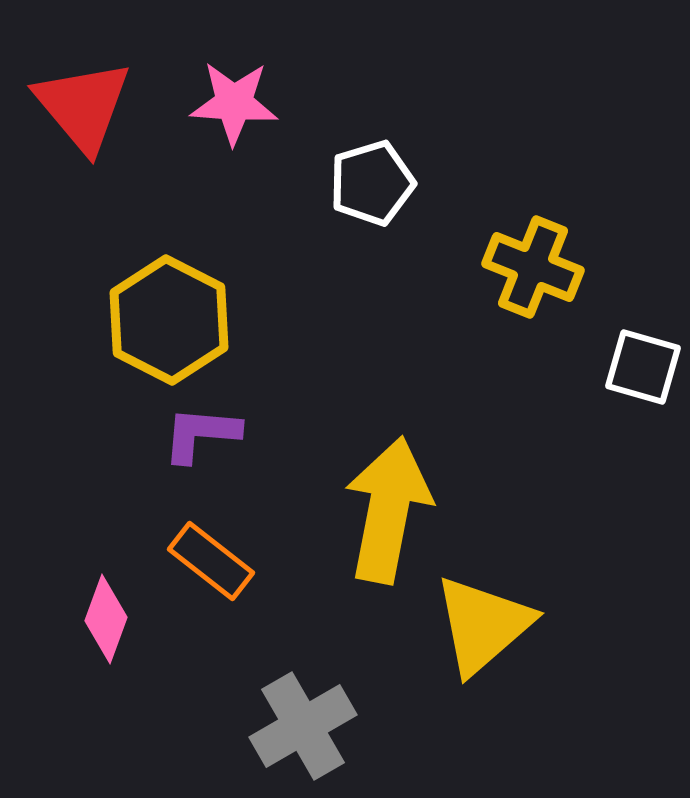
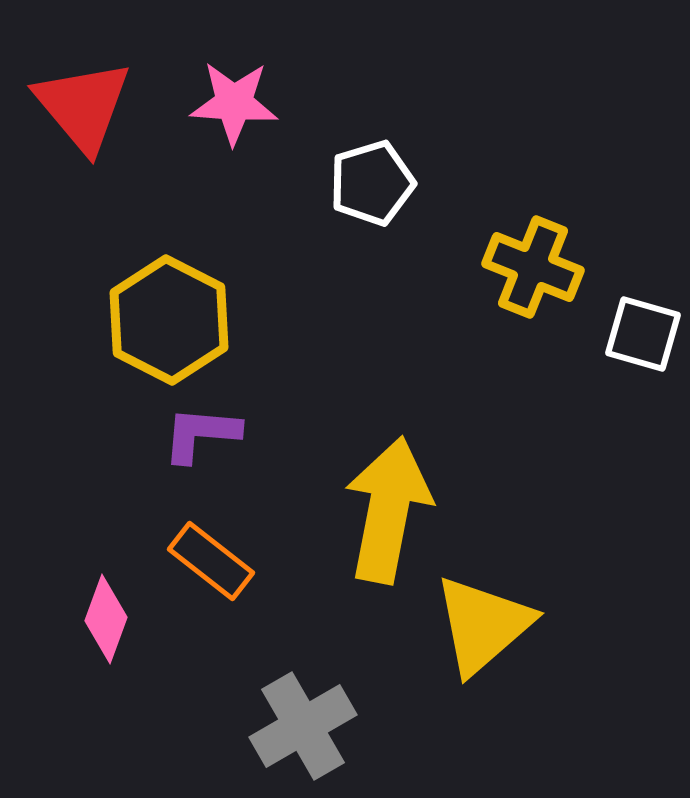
white square: moved 33 px up
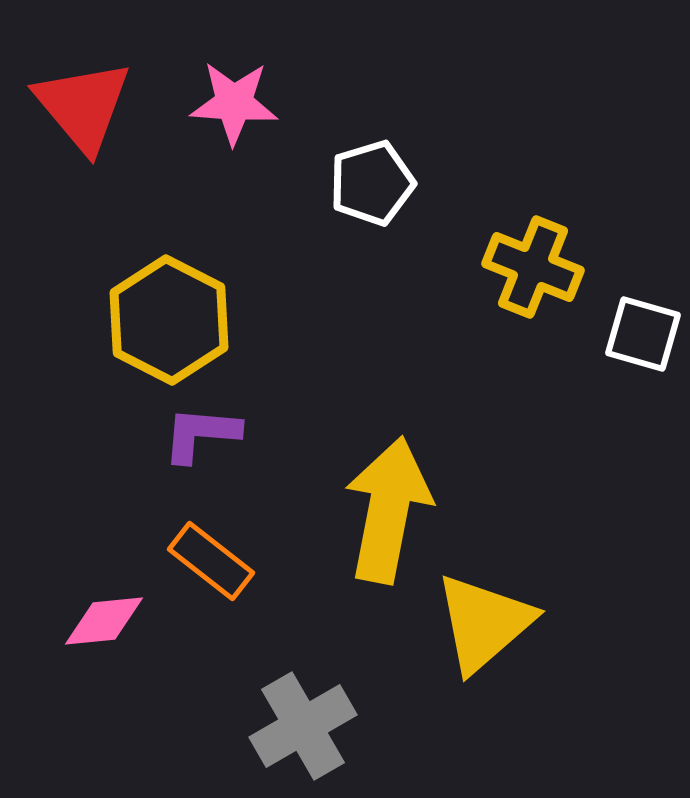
pink diamond: moved 2 px left, 2 px down; rotated 64 degrees clockwise
yellow triangle: moved 1 px right, 2 px up
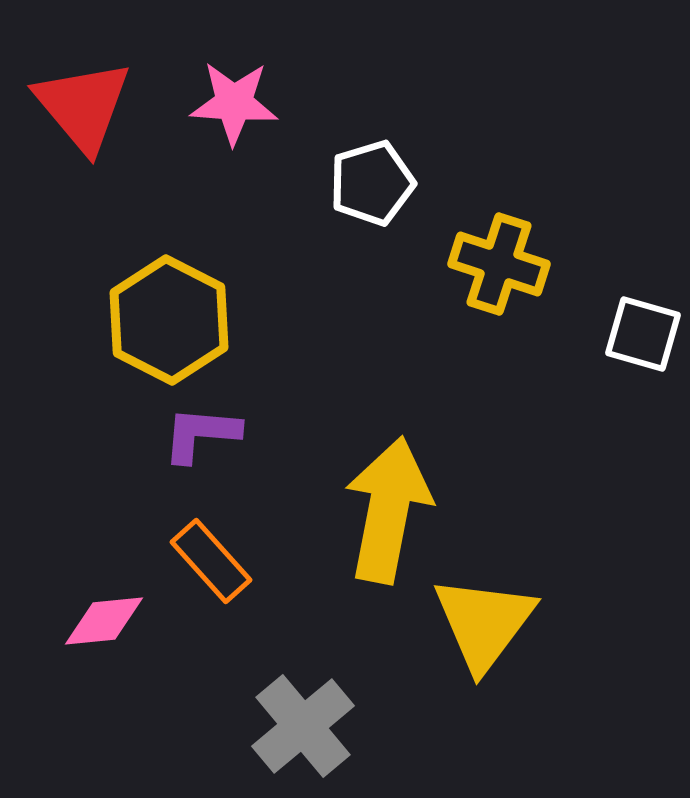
yellow cross: moved 34 px left, 3 px up; rotated 4 degrees counterclockwise
orange rectangle: rotated 10 degrees clockwise
yellow triangle: rotated 12 degrees counterclockwise
gray cross: rotated 10 degrees counterclockwise
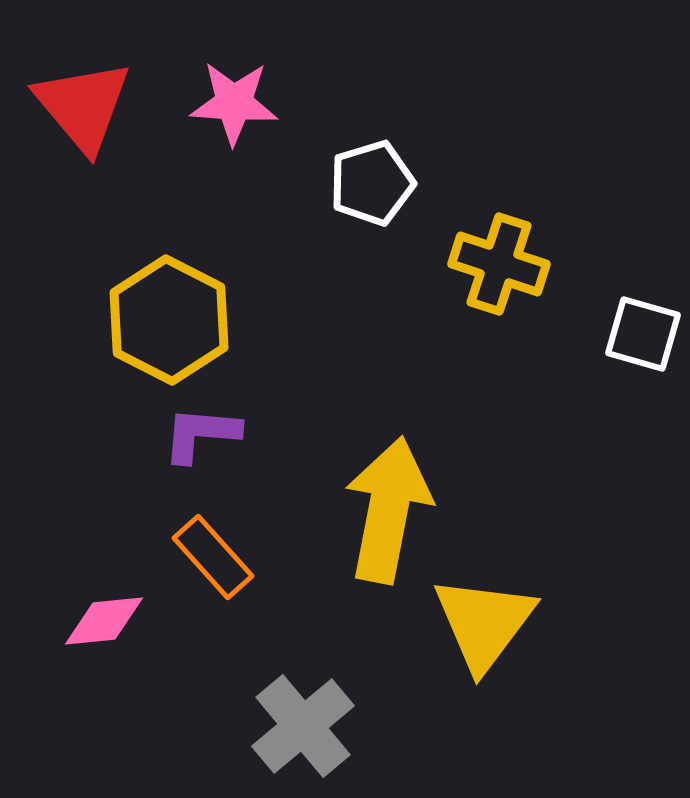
orange rectangle: moved 2 px right, 4 px up
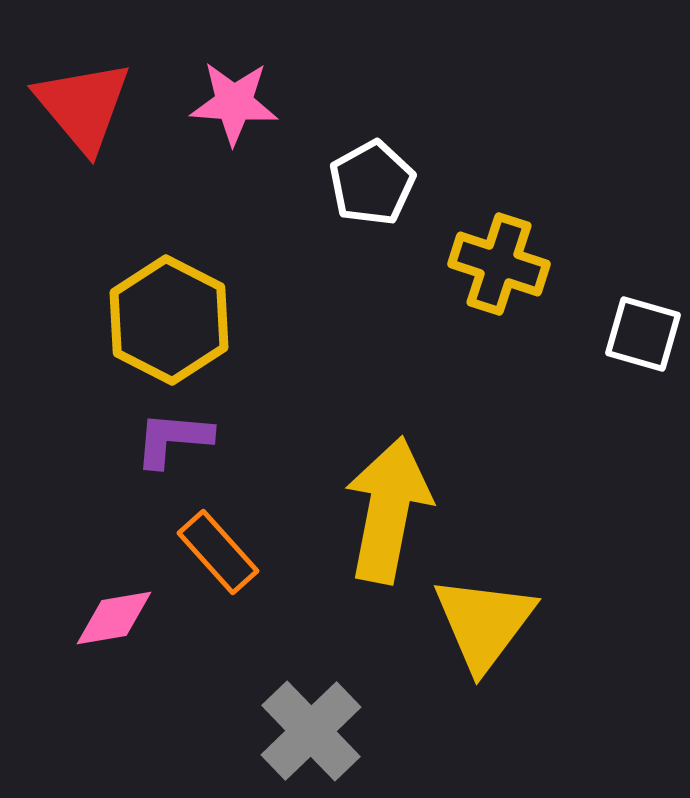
white pentagon: rotated 12 degrees counterclockwise
purple L-shape: moved 28 px left, 5 px down
orange rectangle: moved 5 px right, 5 px up
pink diamond: moved 10 px right, 3 px up; rotated 4 degrees counterclockwise
gray cross: moved 8 px right, 5 px down; rotated 4 degrees counterclockwise
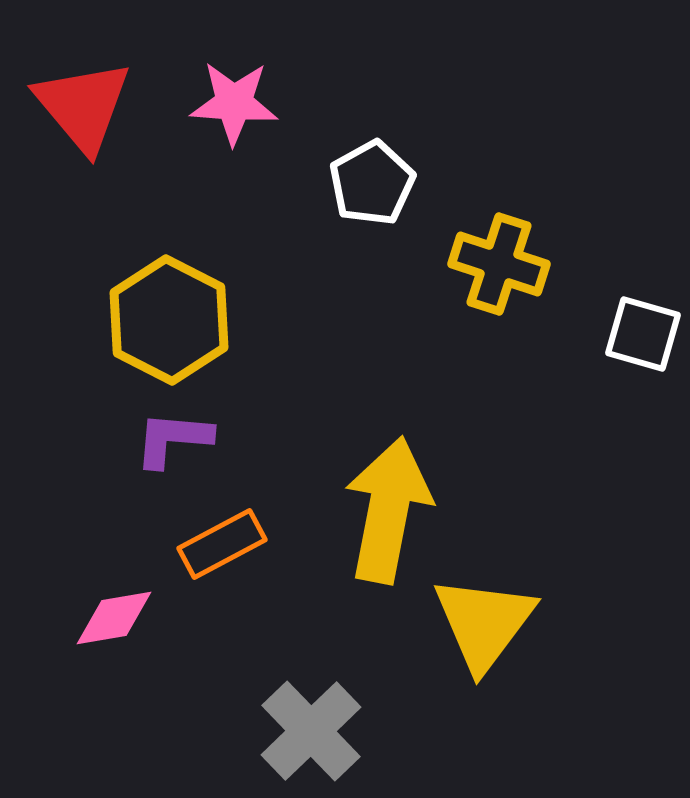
orange rectangle: moved 4 px right, 8 px up; rotated 76 degrees counterclockwise
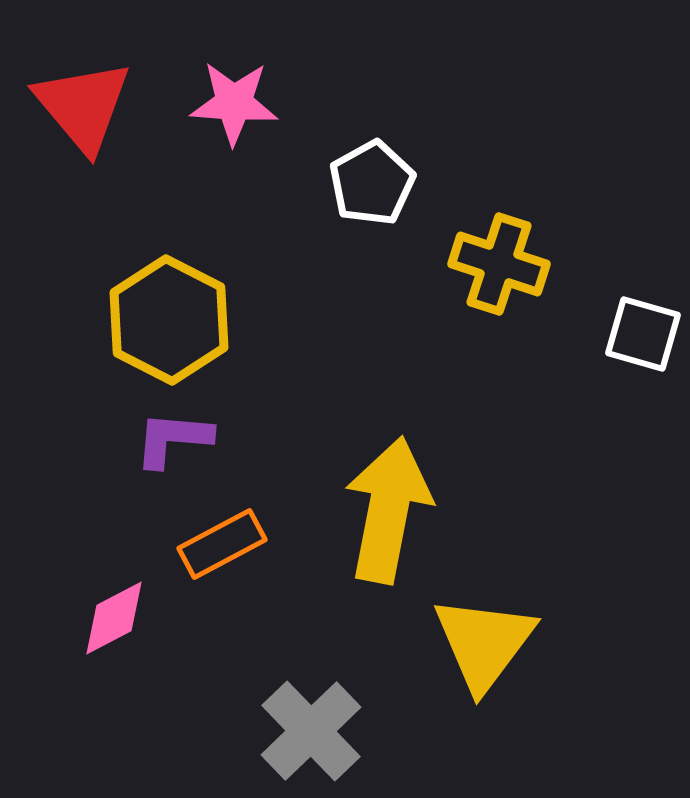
pink diamond: rotated 18 degrees counterclockwise
yellow triangle: moved 20 px down
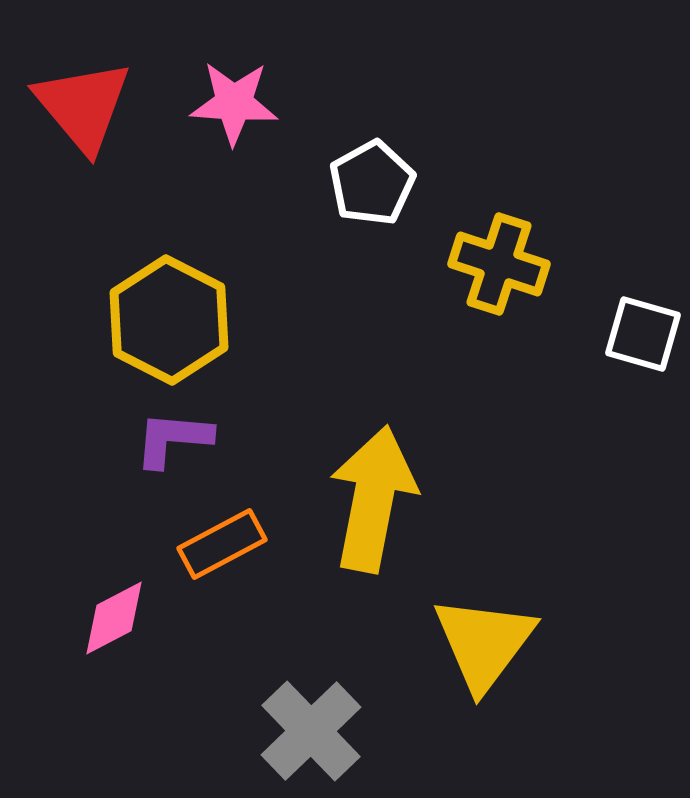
yellow arrow: moved 15 px left, 11 px up
